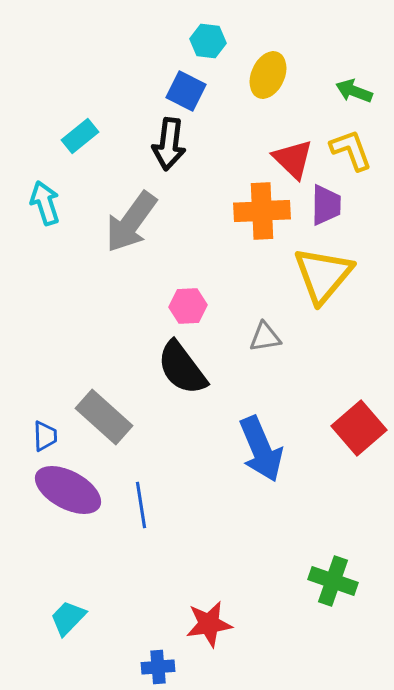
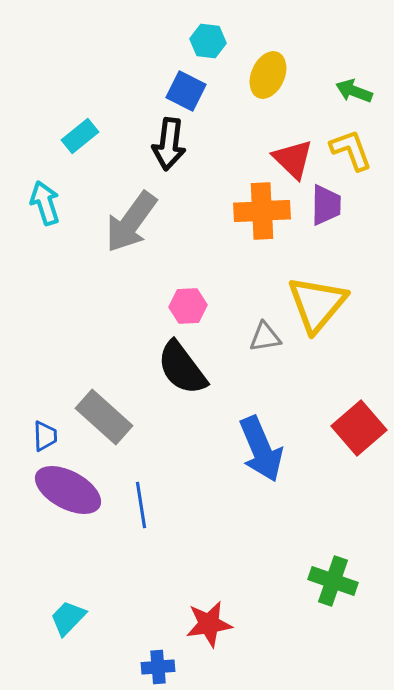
yellow triangle: moved 6 px left, 29 px down
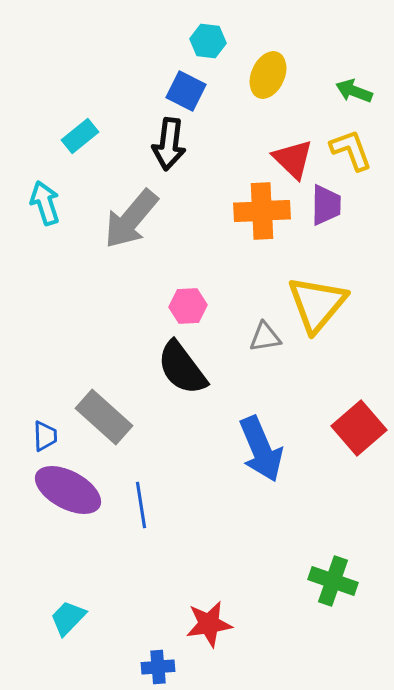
gray arrow: moved 3 px up; rotated 4 degrees clockwise
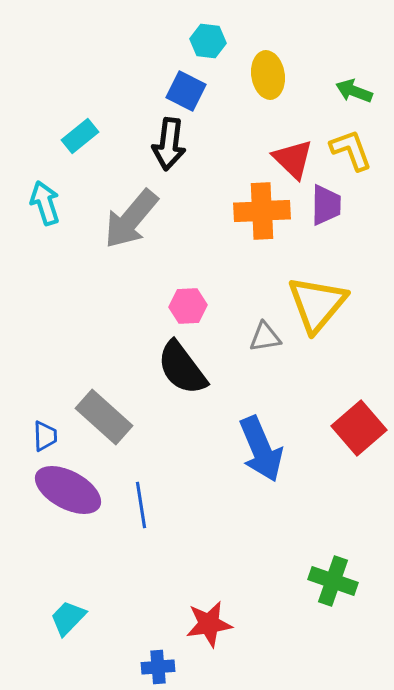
yellow ellipse: rotated 33 degrees counterclockwise
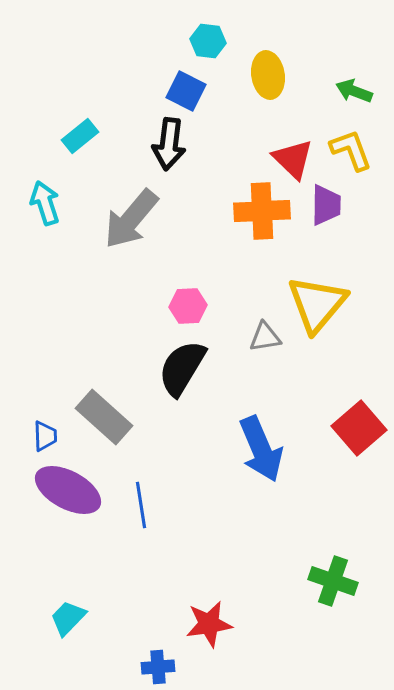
black semicircle: rotated 68 degrees clockwise
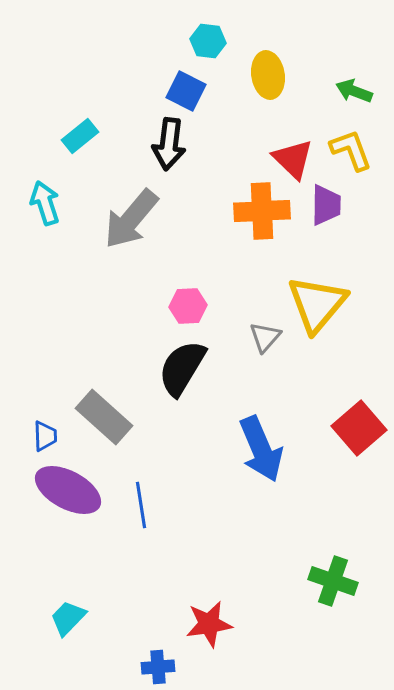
gray triangle: rotated 40 degrees counterclockwise
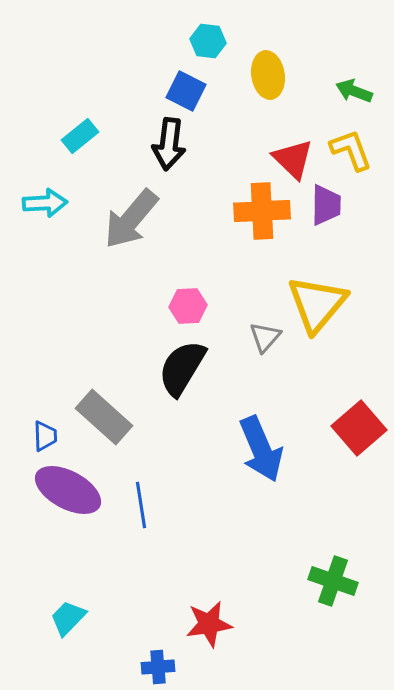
cyan arrow: rotated 105 degrees clockwise
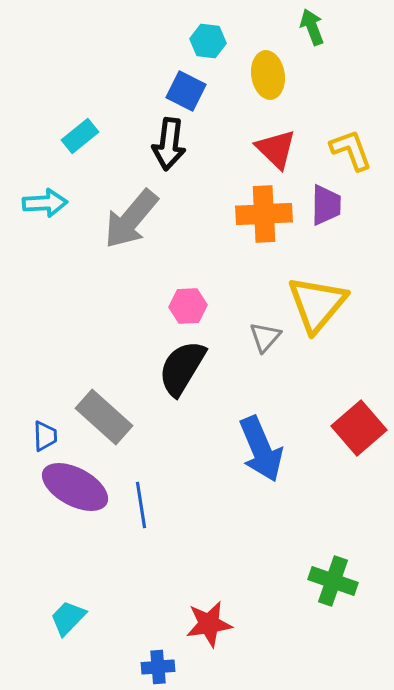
green arrow: moved 42 px left, 64 px up; rotated 48 degrees clockwise
red triangle: moved 17 px left, 10 px up
orange cross: moved 2 px right, 3 px down
purple ellipse: moved 7 px right, 3 px up
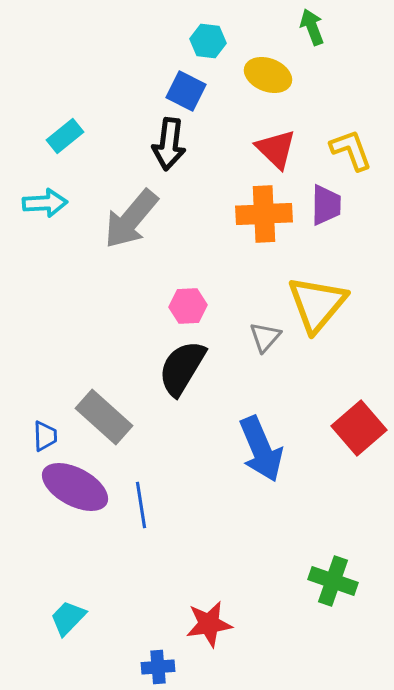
yellow ellipse: rotated 60 degrees counterclockwise
cyan rectangle: moved 15 px left
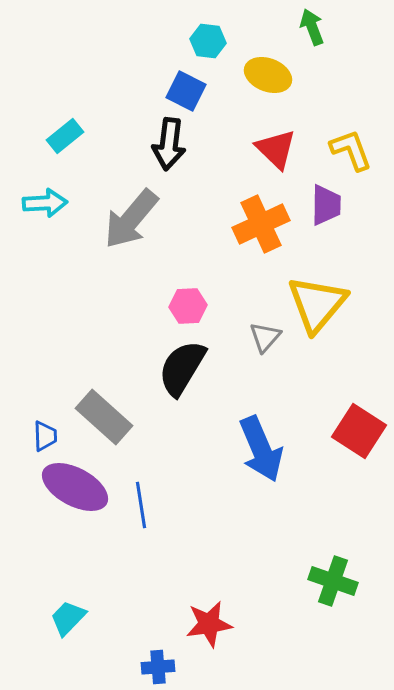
orange cross: moved 3 px left, 10 px down; rotated 22 degrees counterclockwise
red square: moved 3 px down; rotated 16 degrees counterclockwise
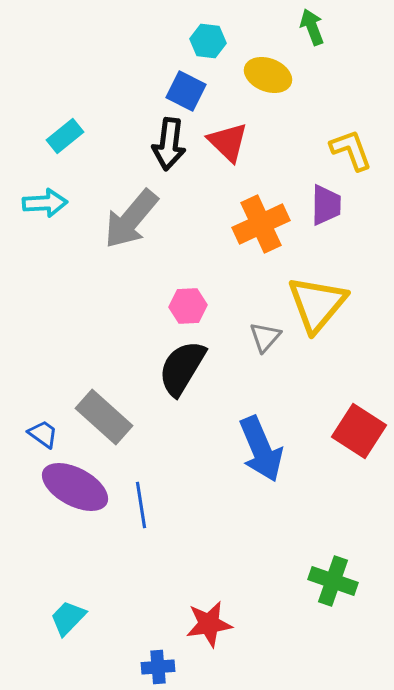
red triangle: moved 48 px left, 7 px up
blue trapezoid: moved 2 px left, 2 px up; rotated 52 degrees counterclockwise
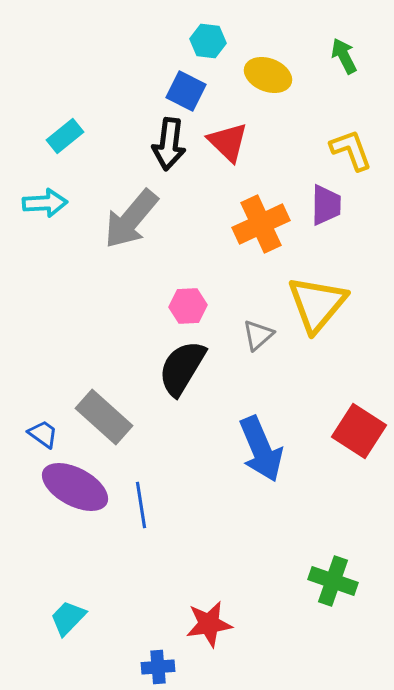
green arrow: moved 32 px right, 29 px down; rotated 6 degrees counterclockwise
gray triangle: moved 7 px left, 2 px up; rotated 8 degrees clockwise
